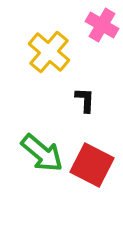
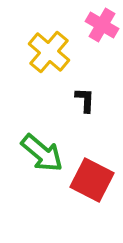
red square: moved 15 px down
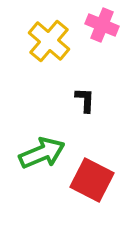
pink cross: rotated 8 degrees counterclockwise
yellow cross: moved 11 px up
green arrow: rotated 63 degrees counterclockwise
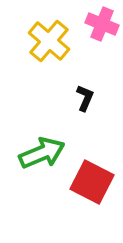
pink cross: moved 1 px up
black L-shape: moved 2 px up; rotated 20 degrees clockwise
red square: moved 2 px down
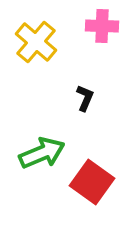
pink cross: moved 2 px down; rotated 20 degrees counterclockwise
yellow cross: moved 13 px left, 1 px down
red square: rotated 9 degrees clockwise
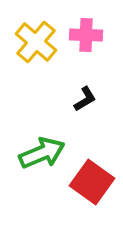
pink cross: moved 16 px left, 9 px down
black L-shape: moved 1 px down; rotated 36 degrees clockwise
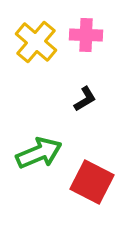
green arrow: moved 3 px left
red square: rotated 9 degrees counterclockwise
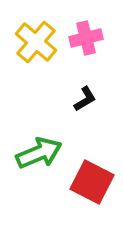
pink cross: moved 3 px down; rotated 16 degrees counterclockwise
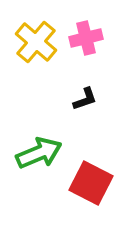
black L-shape: rotated 12 degrees clockwise
red square: moved 1 px left, 1 px down
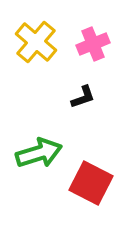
pink cross: moved 7 px right, 6 px down; rotated 8 degrees counterclockwise
black L-shape: moved 2 px left, 2 px up
green arrow: rotated 6 degrees clockwise
